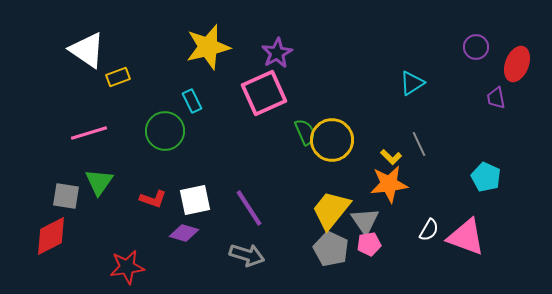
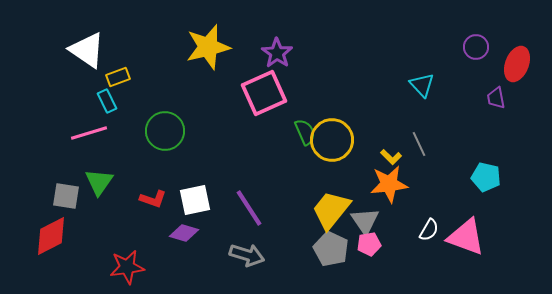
purple star: rotated 8 degrees counterclockwise
cyan triangle: moved 10 px right, 2 px down; rotated 40 degrees counterclockwise
cyan rectangle: moved 85 px left
cyan pentagon: rotated 12 degrees counterclockwise
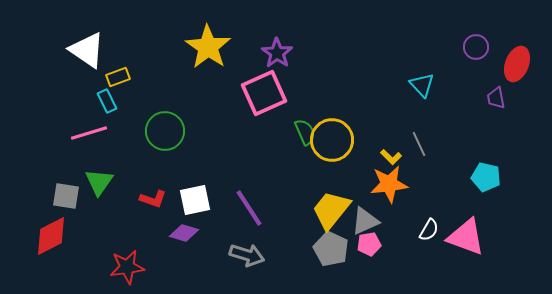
yellow star: rotated 24 degrees counterclockwise
gray triangle: rotated 40 degrees clockwise
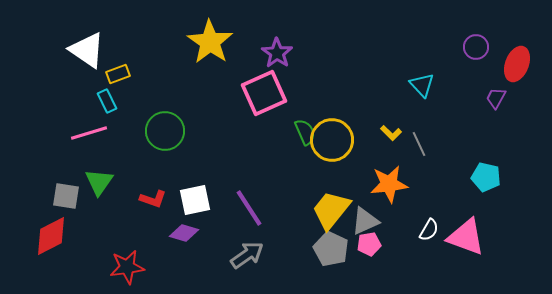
yellow star: moved 2 px right, 5 px up
yellow rectangle: moved 3 px up
purple trapezoid: rotated 40 degrees clockwise
yellow L-shape: moved 24 px up
gray arrow: rotated 52 degrees counterclockwise
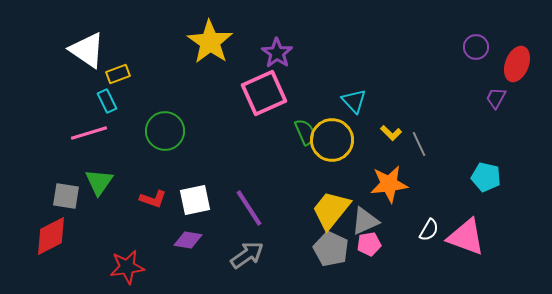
cyan triangle: moved 68 px left, 16 px down
purple diamond: moved 4 px right, 7 px down; rotated 8 degrees counterclockwise
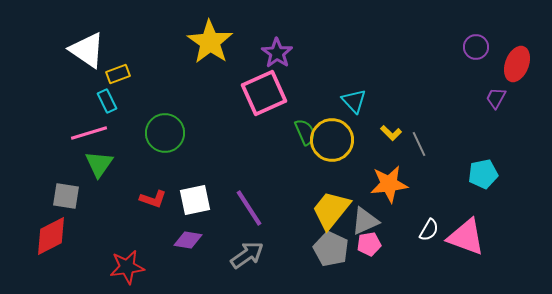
green circle: moved 2 px down
cyan pentagon: moved 3 px left, 3 px up; rotated 24 degrees counterclockwise
green triangle: moved 18 px up
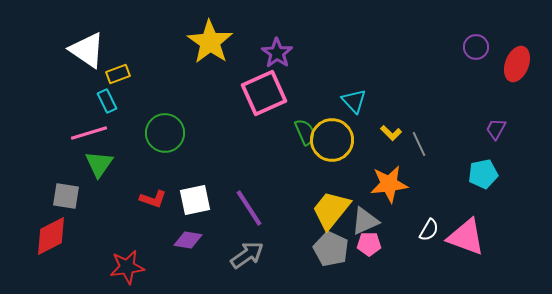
purple trapezoid: moved 31 px down
pink pentagon: rotated 10 degrees clockwise
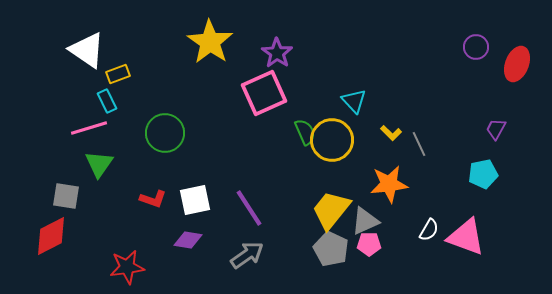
pink line: moved 5 px up
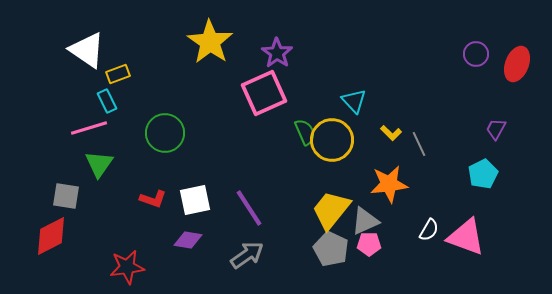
purple circle: moved 7 px down
cyan pentagon: rotated 16 degrees counterclockwise
